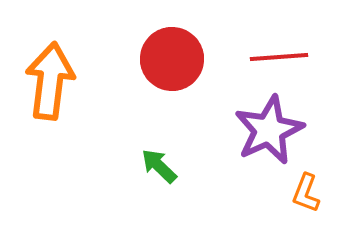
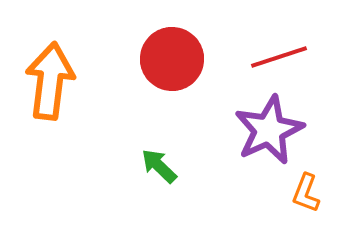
red line: rotated 14 degrees counterclockwise
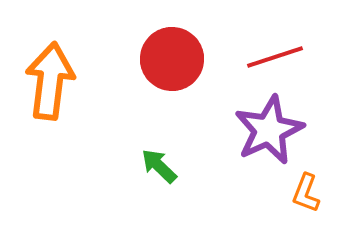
red line: moved 4 px left
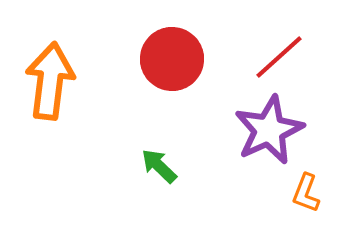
red line: moved 4 px right; rotated 24 degrees counterclockwise
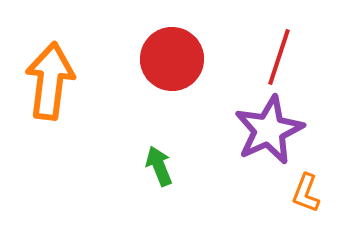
red line: rotated 30 degrees counterclockwise
green arrow: rotated 24 degrees clockwise
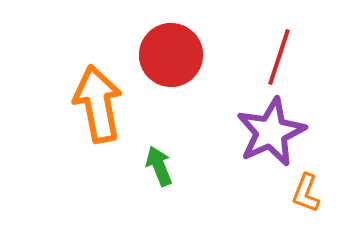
red circle: moved 1 px left, 4 px up
orange arrow: moved 48 px right, 23 px down; rotated 18 degrees counterclockwise
purple star: moved 2 px right, 2 px down
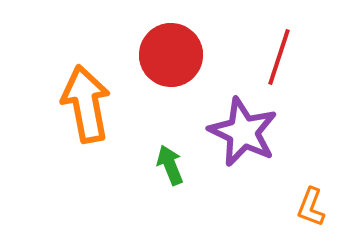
orange arrow: moved 12 px left
purple star: moved 28 px left; rotated 22 degrees counterclockwise
green arrow: moved 11 px right, 1 px up
orange L-shape: moved 5 px right, 14 px down
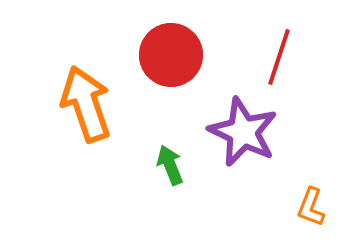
orange arrow: rotated 8 degrees counterclockwise
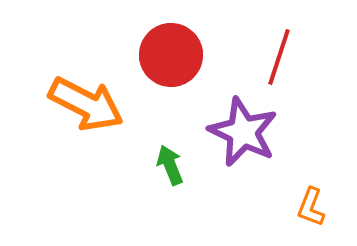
orange arrow: rotated 136 degrees clockwise
